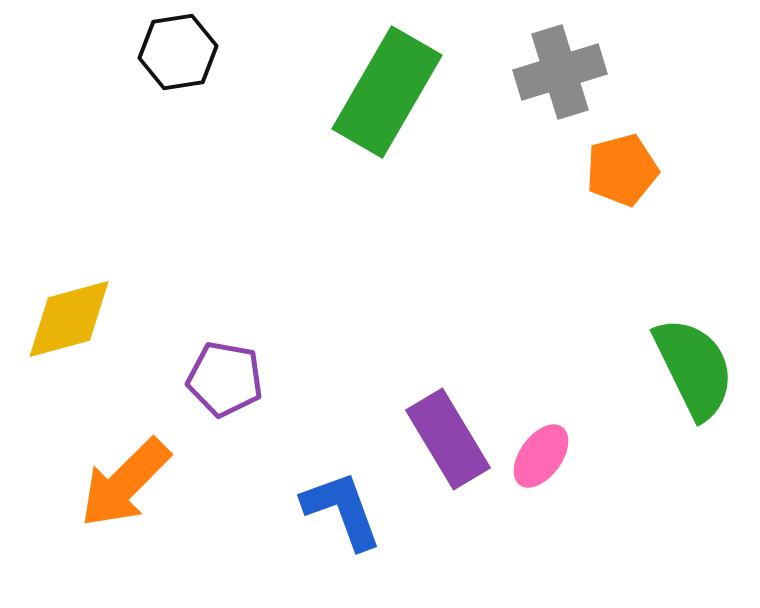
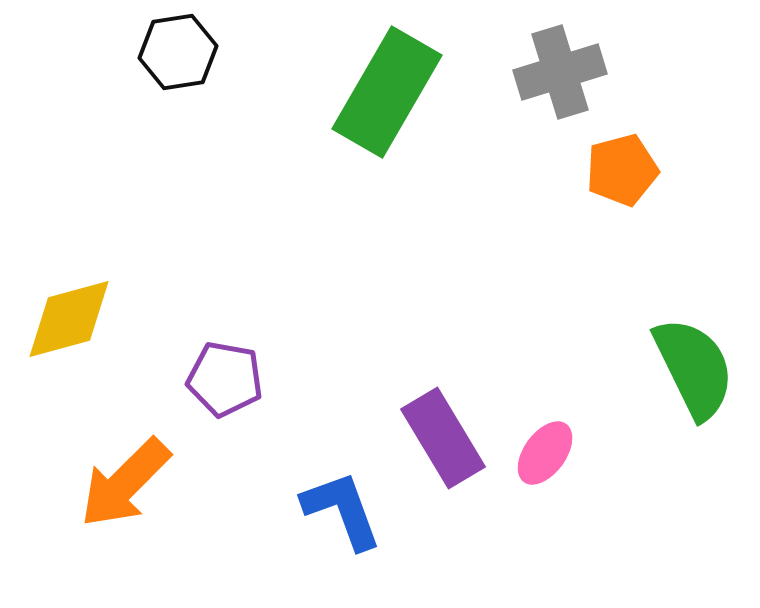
purple rectangle: moved 5 px left, 1 px up
pink ellipse: moved 4 px right, 3 px up
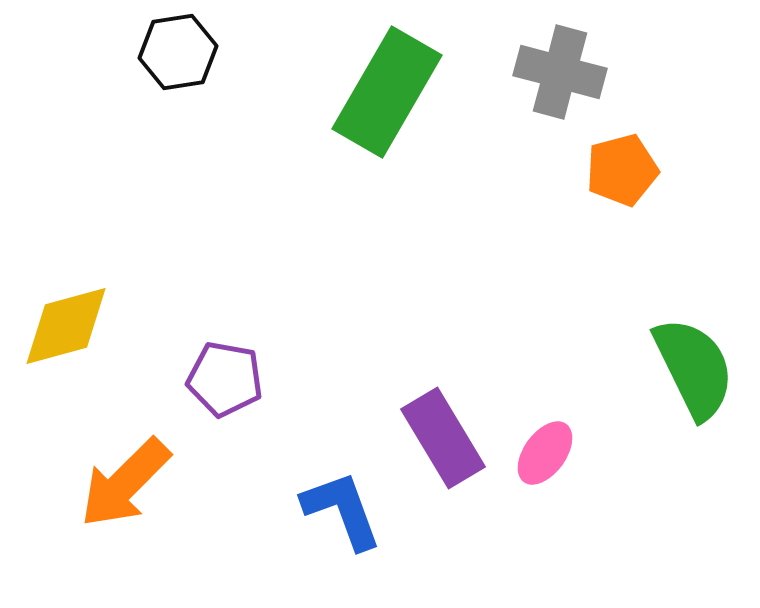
gray cross: rotated 32 degrees clockwise
yellow diamond: moved 3 px left, 7 px down
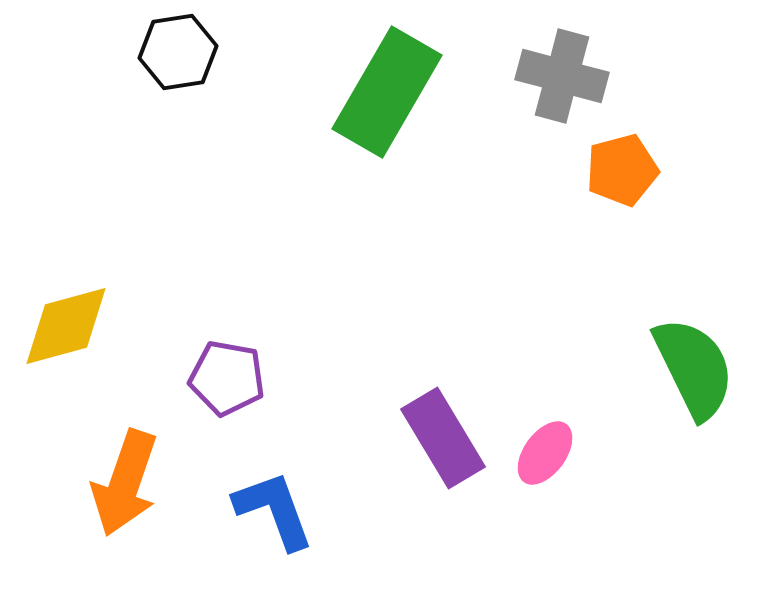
gray cross: moved 2 px right, 4 px down
purple pentagon: moved 2 px right, 1 px up
orange arrow: rotated 26 degrees counterclockwise
blue L-shape: moved 68 px left
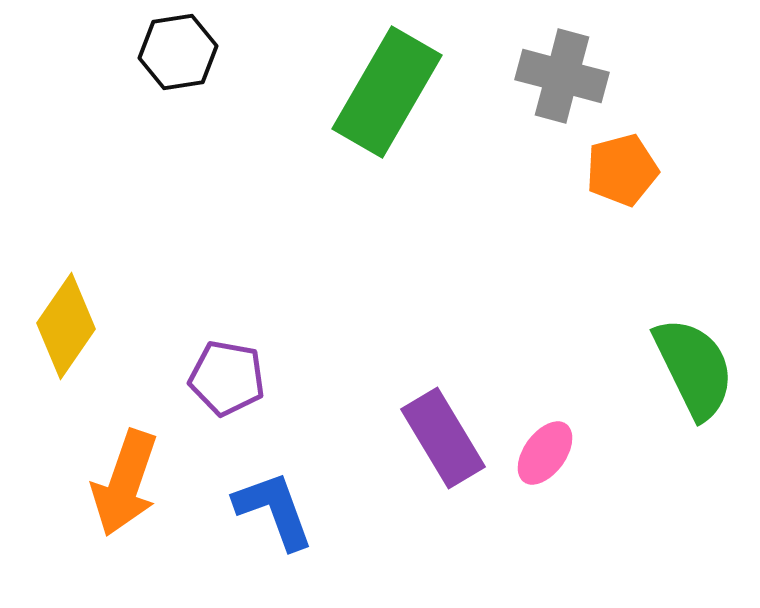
yellow diamond: rotated 40 degrees counterclockwise
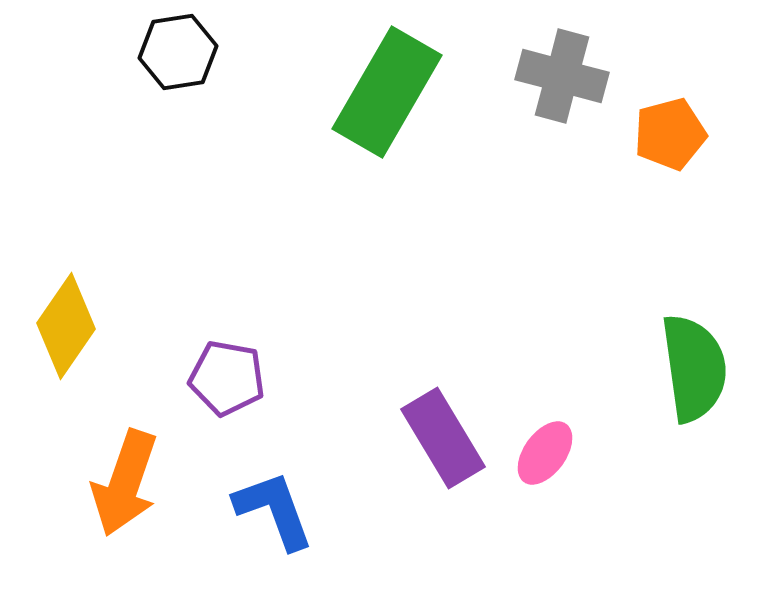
orange pentagon: moved 48 px right, 36 px up
green semicircle: rotated 18 degrees clockwise
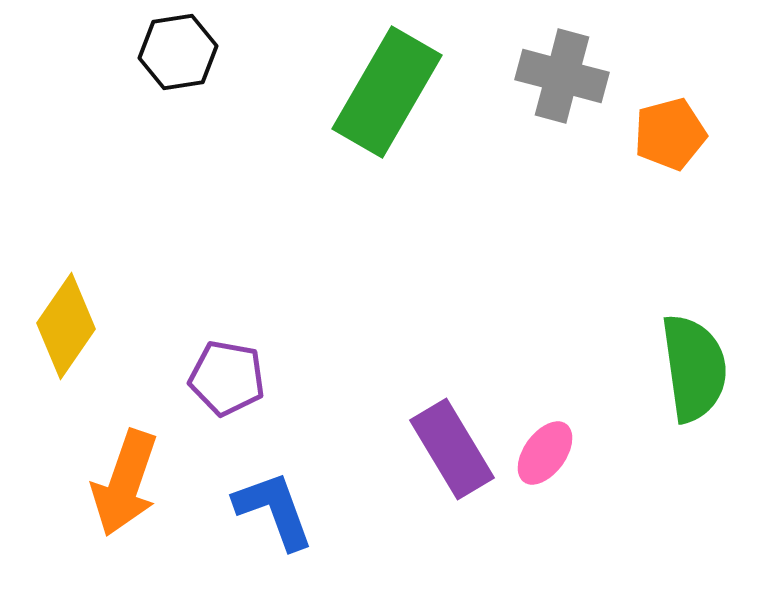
purple rectangle: moved 9 px right, 11 px down
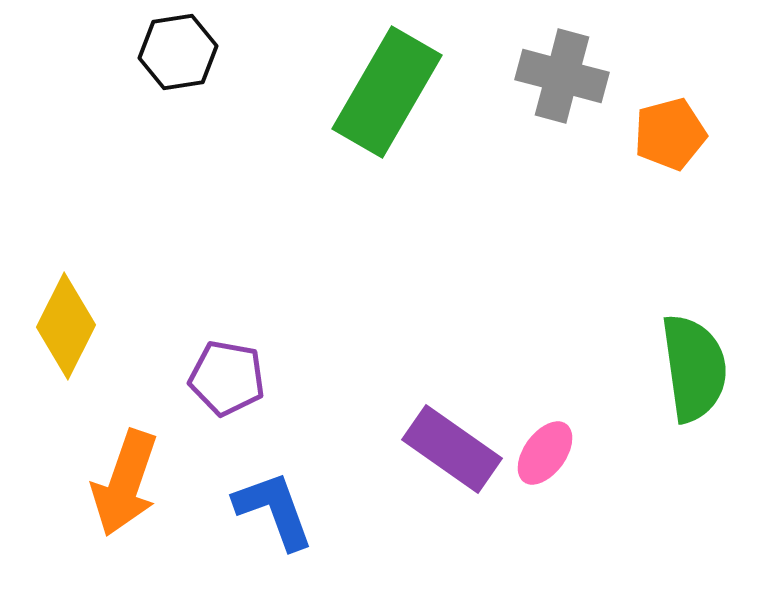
yellow diamond: rotated 8 degrees counterclockwise
purple rectangle: rotated 24 degrees counterclockwise
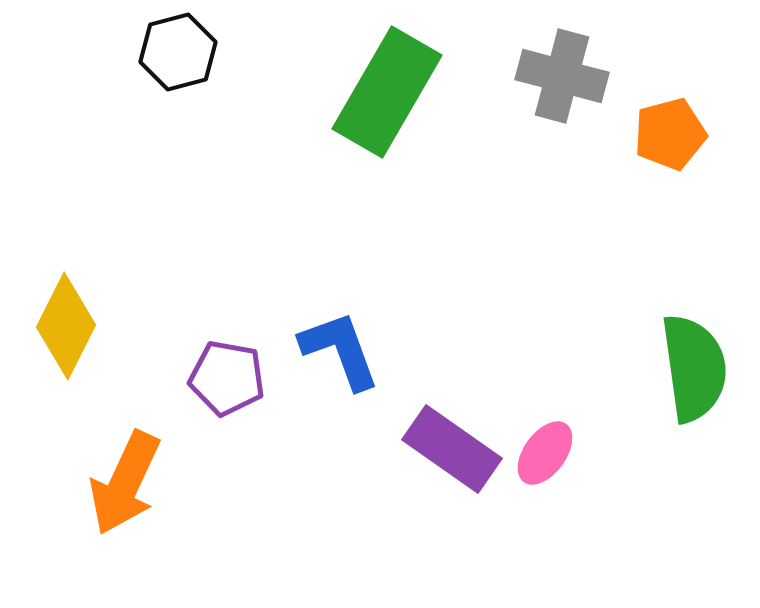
black hexagon: rotated 6 degrees counterclockwise
orange arrow: rotated 6 degrees clockwise
blue L-shape: moved 66 px right, 160 px up
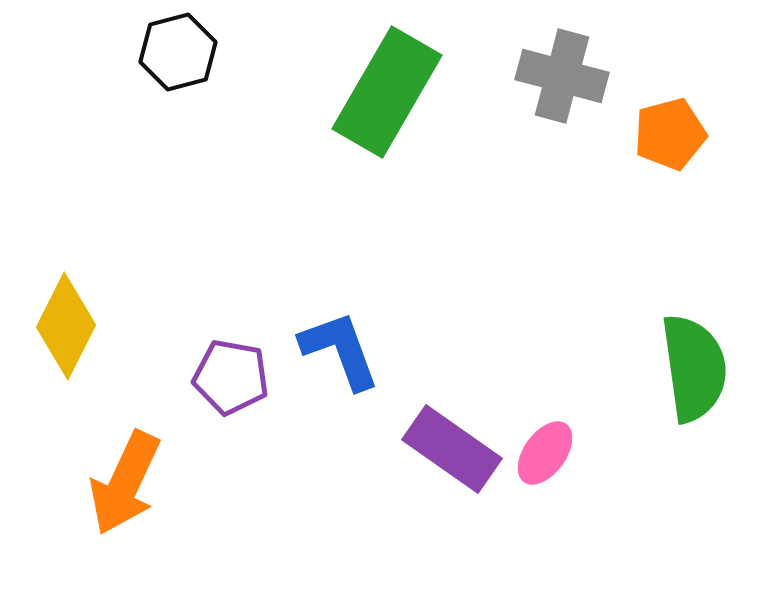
purple pentagon: moved 4 px right, 1 px up
